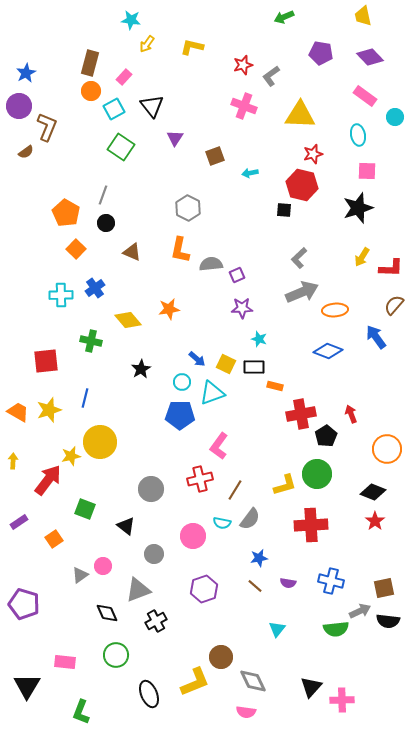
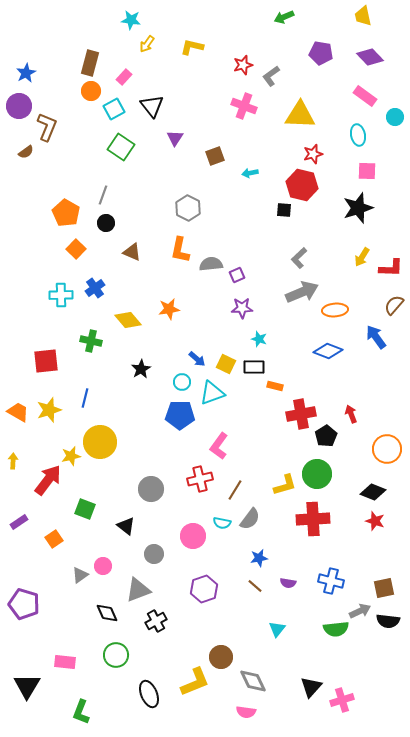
red star at (375, 521): rotated 18 degrees counterclockwise
red cross at (311, 525): moved 2 px right, 6 px up
pink cross at (342, 700): rotated 15 degrees counterclockwise
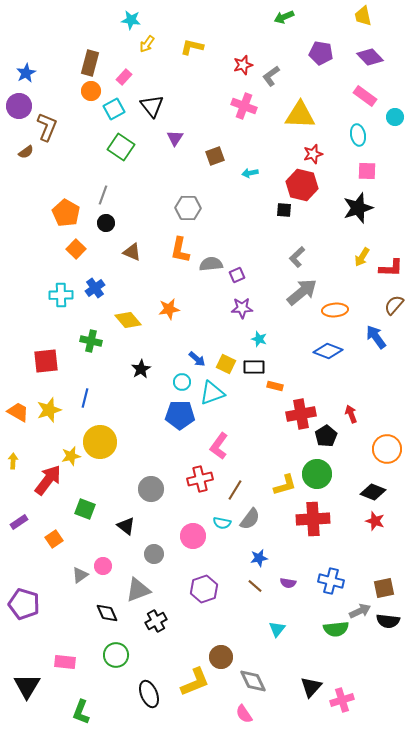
gray hexagon at (188, 208): rotated 25 degrees counterclockwise
gray L-shape at (299, 258): moved 2 px left, 1 px up
gray arrow at (302, 292): rotated 16 degrees counterclockwise
pink semicircle at (246, 712): moved 2 px left, 2 px down; rotated 48 degrees clockwise
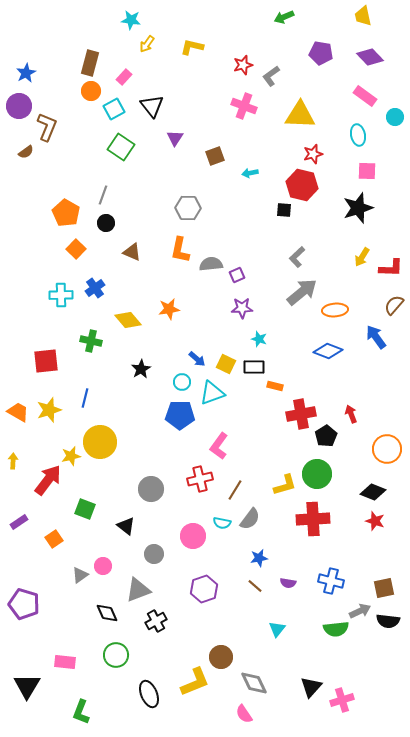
gray diamond at (253, 681): moved 1 px right, 2 px down
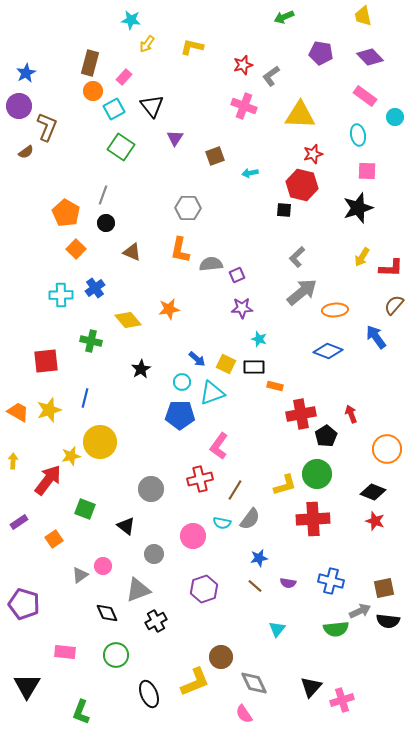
orange circle at (91, 91): moved 2 px right
pink rectangle at (65, 662): moved 10 px up
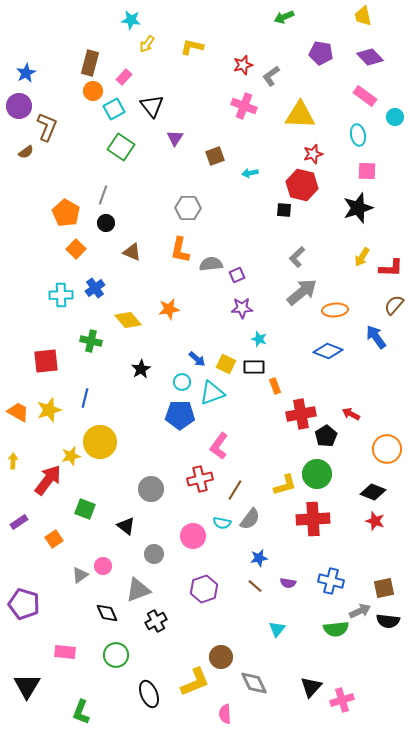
orange rectangle at (275, 386): rotated 56 degrees clockwise
red arrow at (351, 414): rotated 42 degrees counterclockwise
pink semicircle at (244, 714): moved 19 px left; rotated 30 degrees clockwise
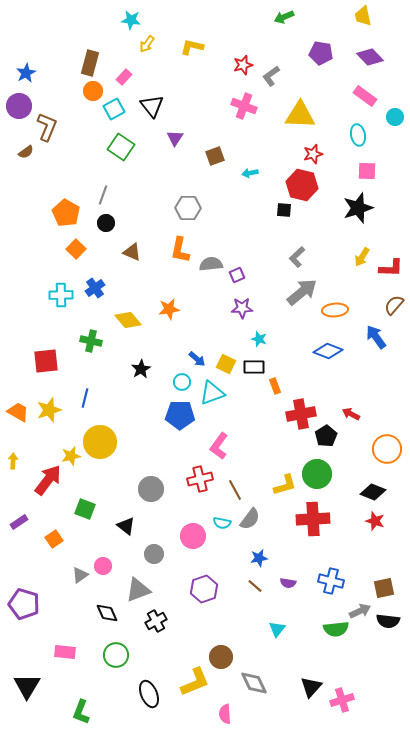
brown line at (235, 490): rotated 60 degrees counterclockwise
